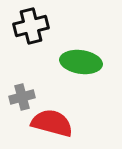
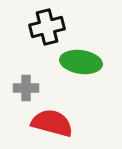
black cross: moved 16 px right, 1 px down
gray cross: moved 4 px right, 9 px up; rotated 15 degrees clockwise
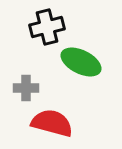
green ellipse: rotated 18 degrees clockwise
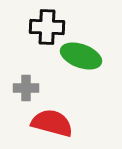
black cross: rotated 16 degrees clockwise
green ellipse: moved 6 px up; rotated 6 degrees counterclockwise
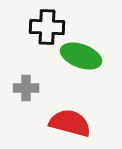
red semicircle: moved 18 px right
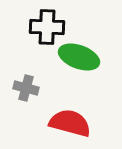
green ellipse: moved 2 px left, 1 px down
gray cross: rotated 15 degrees clockwise
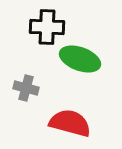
green ellipse: moved 1 px right, 2 px down
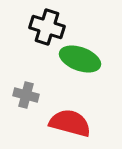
black cross: rotated 16 degrees clockwise
gray cross: moved 7 px down
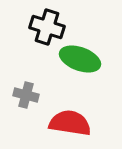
red semicircle: rotated 6 degrees counterclockwise
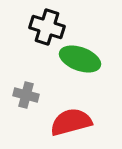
red semicircle: moved 1 px right, 1 px up; rotated 24 degrees counterclockwise
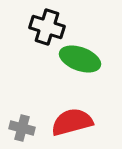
gray cross: moved 4 px left, 33 px down
red semicircle: moved 1 px right
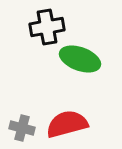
black cross: rotated 28 degrees counterclockwise
red semicircle: moved 5 px left, 2 px down
